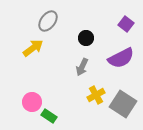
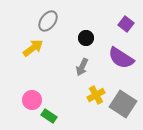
purple semicircle: rotated 60 degrees clockwise
pink circle: moved 2 px up
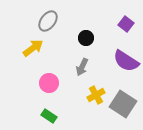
purple semicircle: moved 5 px right, 3 px down
pink circle: moved 17 px right, 17 px up
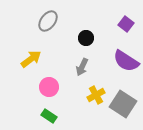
yellow arrow: moved 2 px left, 11 px down
pink circle: moved 4 px down
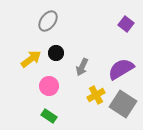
black circle: moved 30 px left, 15 px down
purple semicircle: moved 5 px left, 8 px down; rotated 116 degrees clockwise
pink circle: moved 1 px up
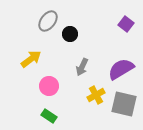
black circle: moved 14 px right, 19 px up
gray square: moved 1 px right; rotated 20 degrees counterclockwise
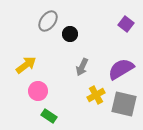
yellow arrow: moved 5 px left, 6 px down
pink circle: moved 11 px left, 5 px down
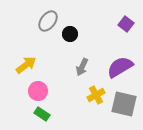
purple semicircle: moved 1 px left, 2 px up
green rectangle: moved 7 px left, 2 px up
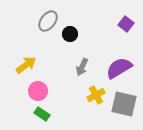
purple semicircle: moved 1 px left, 1 px down
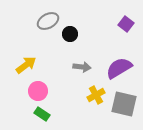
gray ellipse: rotated 25 degrees clockwise
gray arrow: rotated 108 degrees counterclockwise
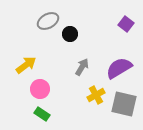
gray arrow: rotated 66 degrees counterclockwise
pink circle: moved 2 px right, 2 px up
